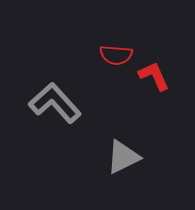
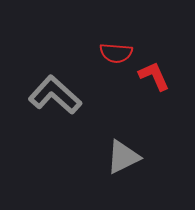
red semicircle: moved 2 px up
gray L-shape: moved 8 px up; rotated 6 degrees counterclockwise
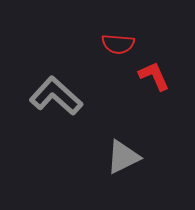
red semicircle: moved 2 px right, 9 px up
gray L-shape: moved 1 px right, 1 px down
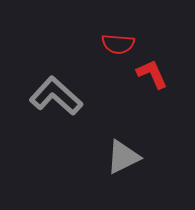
red L-shape: moved 2 px left, 2 px up
